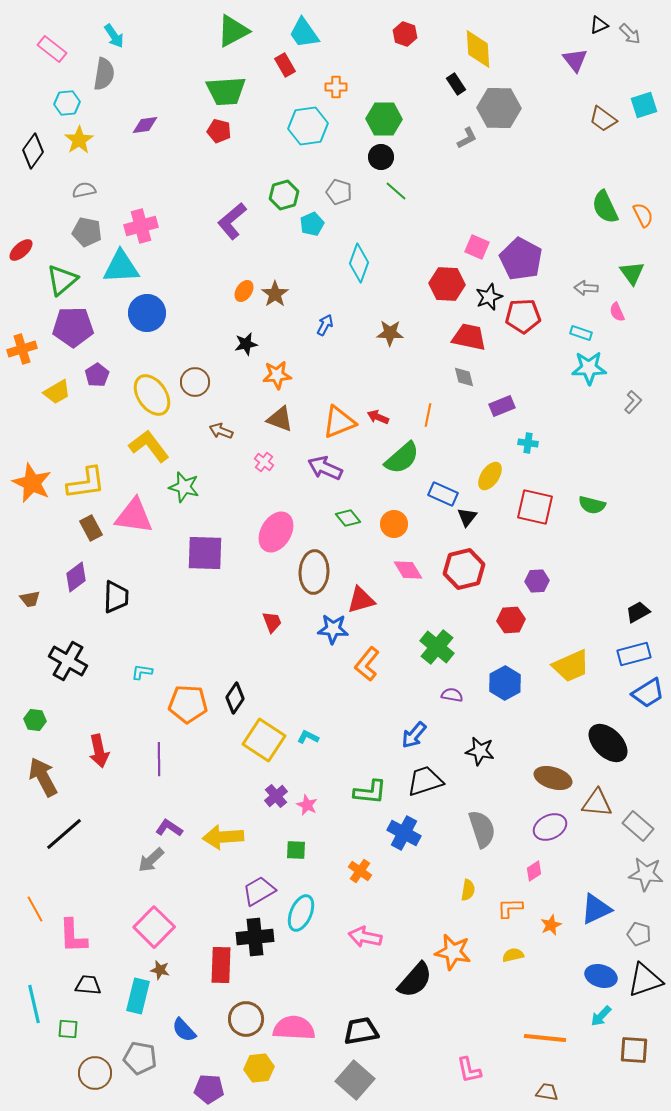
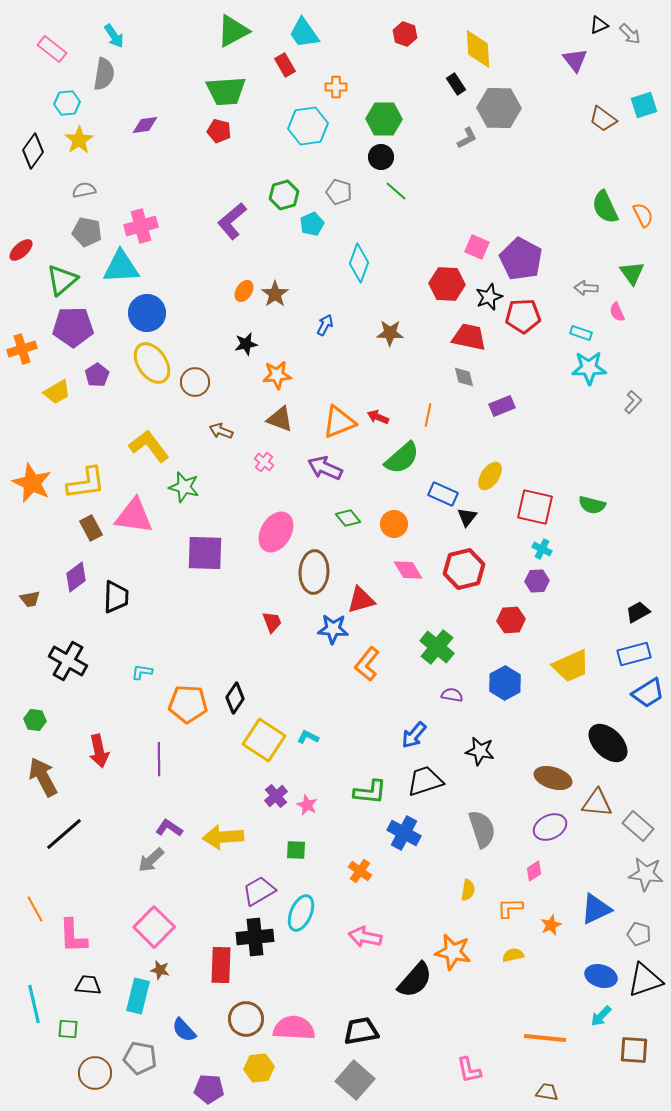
yellow ellipse at (152, 395): moved 32 px up
cyan cross at (528, 443): moved 14 px right, 106 px down; rotated 18 degrees clockwise
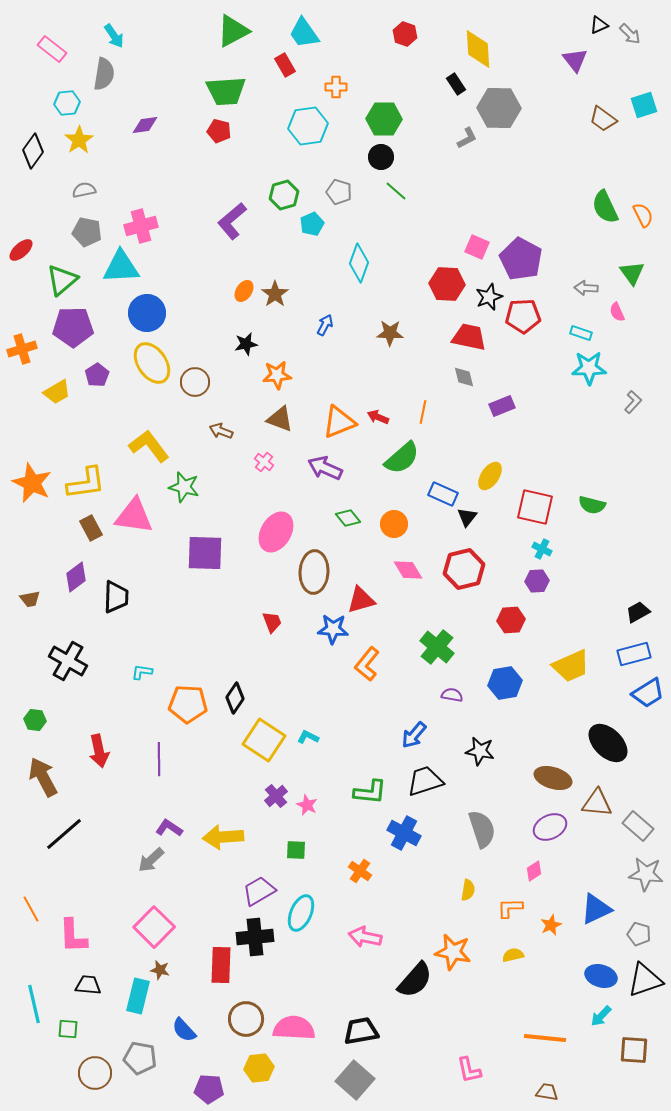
orange line at (428, 415): moved 5 px left, 3 px up
blue hexagon at (505, 683): rotated 20 degrees clockwise
orange line at (35, 909): moved 4 px left
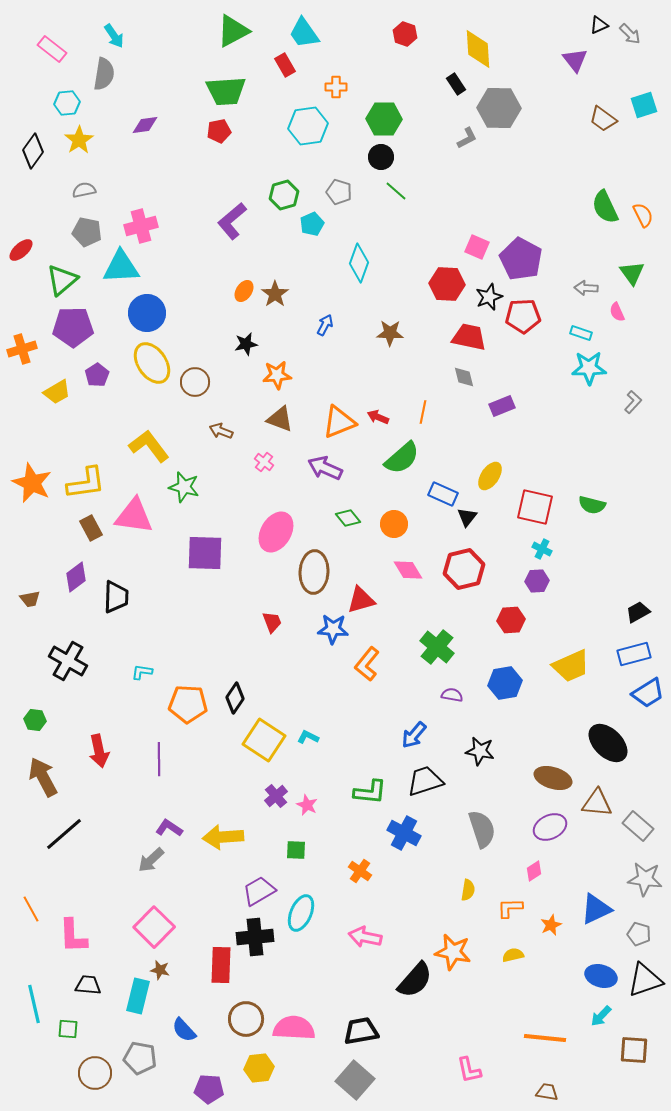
red pentagon at (219, 131): rotated 25 degrees counterclockwise
gray star at (646, 874): moved 1 px left, 5 px down
